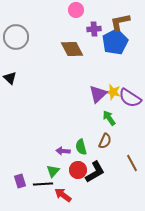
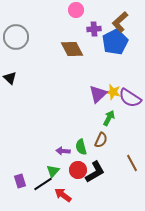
brown L-shape: rotated 30 degrees counterclockwise
green arrow: rotated 63 degrees clockwise
brown semicircle: moved 4 px left, 1 px up
black line: rotated 30 degrees counterclockwise
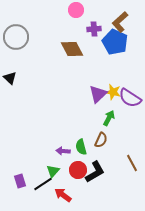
blue pentagon: rotated 20 degrees counterclockwise
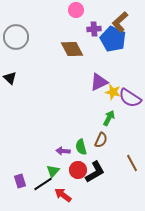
blue pentagon: moved 2 px left, 3 px up
purple triangle: moved 1 px right, 12 px up; rotated 18 degrees clockwise
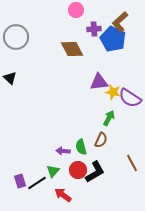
purple triangle: rotated 18 degrees clockwise
black line: moved 6 px left, 1 px up
